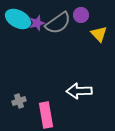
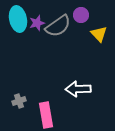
cyan ellipse: rotated 50 degrees clockwise
gray semicircle: moved 3 px down
white arrow: moved 1 px left, 2 px up
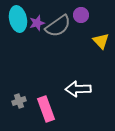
yellow triangle: moved 2 px right, 7 px down
pink rectangle: moved 6 px up; rotated 10 degrees counterclockwise
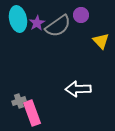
purple star: rotated 14 degrees counterclockwise
pink rectangle: moved 14 px left, 4 px down
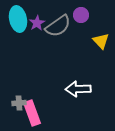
gray cross: moved 2 px down; rotated 16 degrees clockwise
